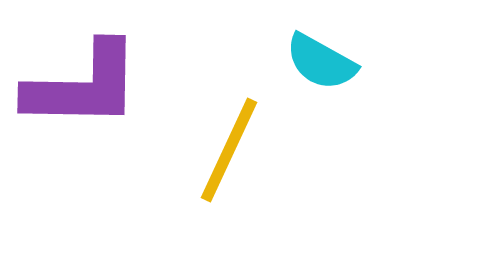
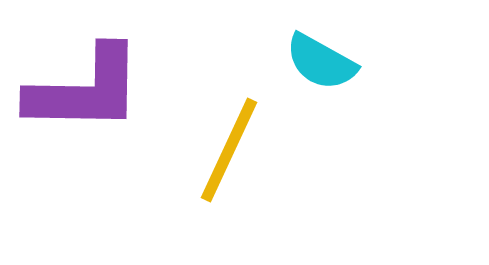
purple L-shape: moved 2 px right, 4 px down
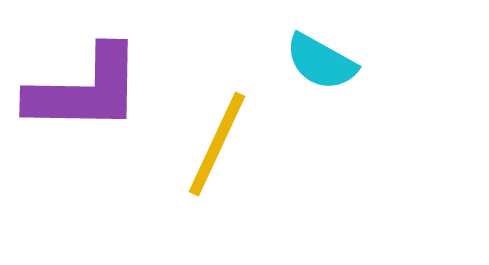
yellow line: moved 12 px left, 6 px up
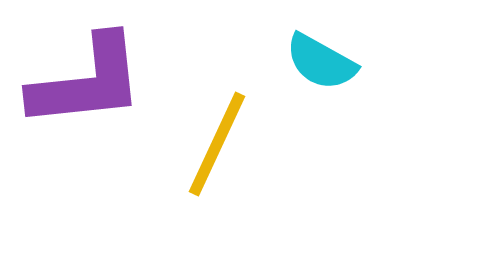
purple L-shape: moved 2 px right, 8 px up; rotated 7 degrees counterclockwise
